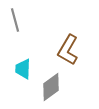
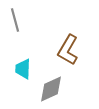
gray diamond: moved 2 px down; rotated 12 degrees clockwise
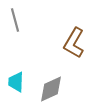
brown L-shape: moved 6 px right, 7 px up
cyan trapezoid: moved 7 px left, 13 px down
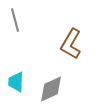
brown L-shape: moved 3 px left, 1 px down
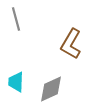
gray line: moved 1 px right, 1 px up
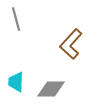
brown L-shape: rotated 12 degrees clockwise
gray diamond: rotated 24 degrees clockwise
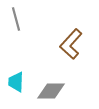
gray diamond: moved 2 px down
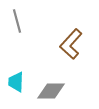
gray line: moved 1 px right, 2 px down
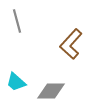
cyan trapezoid: rotated 50 degrees counterclockwise
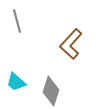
gray diamond: rotated 72 degrees counterclockwise
